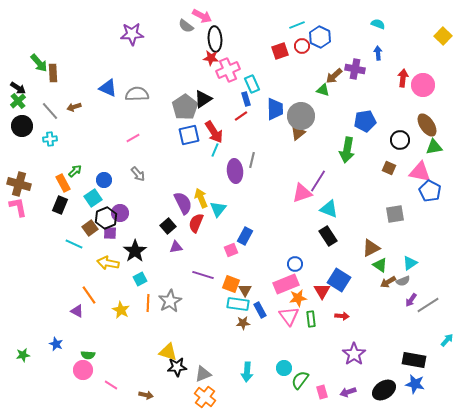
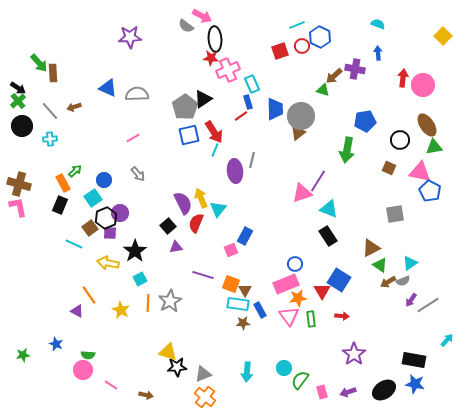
purple star at (132, 34): moved 2 px left, 3 px down
blue rectangle at (246, 99): moved 2 px right, 3 px down
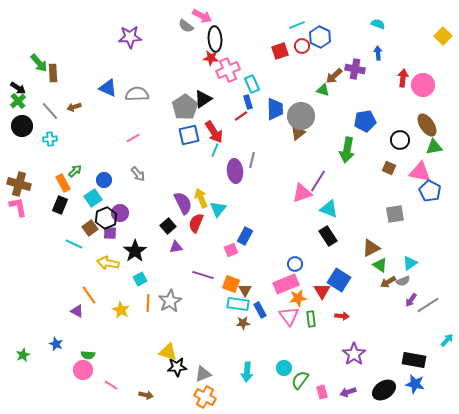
green star at (23, 355): rotated 16 degrees counterclockwise
orange cross at (205, 397): rotated 10 degrees counterclockwise
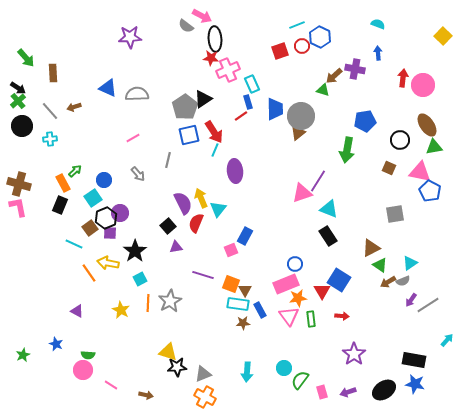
green arrow at (39, 63): moved 13 px left, 5 px up
gray line at (252, 160): moved 84 px left
orange line at (89, 295): moved 22 px up
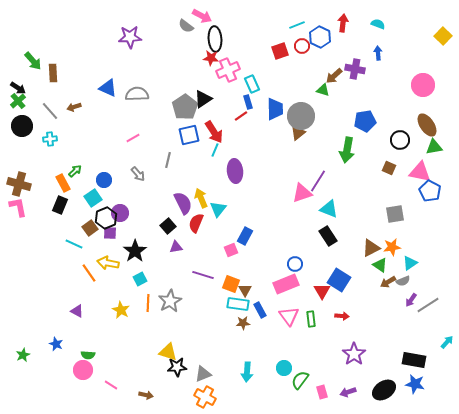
green arrow at (26, 58): moved 7 px right, 3 px down
red arrow at (403, 78): moved 60 px left, 55 px up
orange star at (298, 298): moved 94 px right, 51 px up
cyan arrow at (447, 340): moved 2 px down
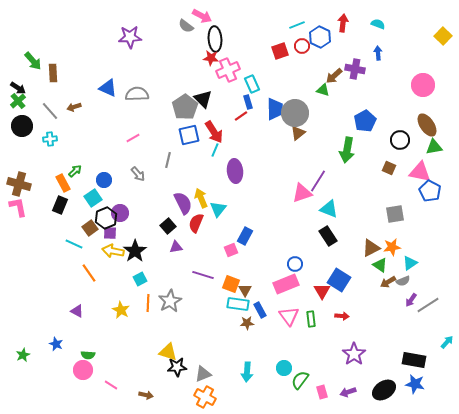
black triangle at (203, 99): rotated 42 degrees counterclockwise
gray circle at (301, 116): moved 6 px left, 3 px up
blue pentagon at (365, 121): rotated 20 degrees counterclockwise
yellow arrow at (108, 263): moved 5 px right, 12 px up
brown star at (243, 323): moved 4 px right
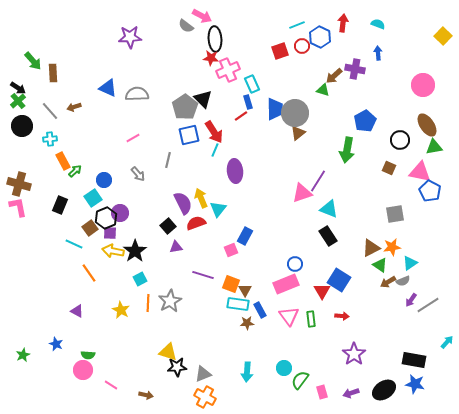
orange rectangle at (63, 183): moved 22 px up
red semicircle at (196, 223): rotated 48 degrees clockwise
purple arrow at (348, 392): moved 3 px right, 1 px down
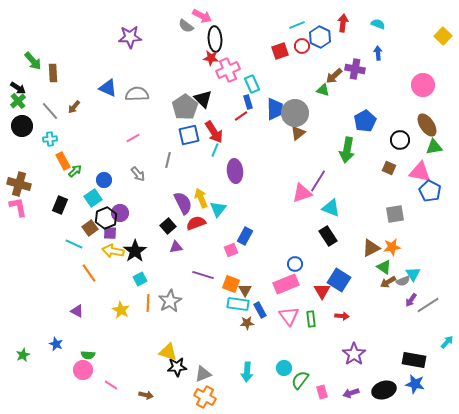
brown arrow at (74, 107): rotated 32 degrees counterclockwise
cyan triangle at (329, 209): moved 2 px right, 1 px up
cyan triangle at (410, 263): moved 3 px right, 11 px down; rotated 28 degrees counterclockwise
green triangle at (380, 265): moved 4 px right, 2 px down
black ellipse at (384, 390): rotated 15 degrees clockwise
